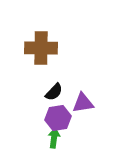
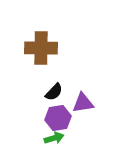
green arrow: rotated 66 degrees clockwise
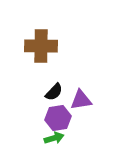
brown cross: moved 2 px up
purple triangle: moved 2 px left, 3 px up
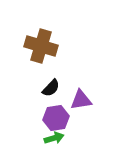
brown cross: rotated 16 degrees clockwise
black semicircle: moved 3 px left, 4 px up
purple hexagon: moved 2 px left
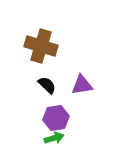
black semicircle: moved 4 px left, 3 px up; rotated 90 degrees counterclockwise
purple triangle: moved 1 px right, 15 px up
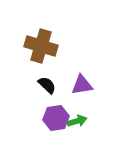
green arrow: moved 23 px right, 17 px up
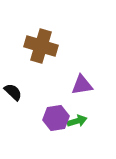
black semicircle: moved 34 px left, 7 px down
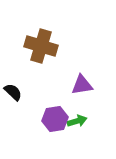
purple hexagon: moved 1 px left, 1 px down
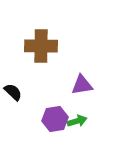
brown cross: rotated 16 degrees counterclockwise
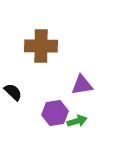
purple hexagon: moved 6 px up
